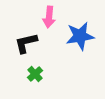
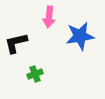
black L-shape: moved 10 px left
green cross: rotated 21 degrees clockwise
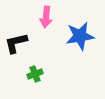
pink arrow: moved 3 px left
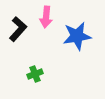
blue star: moved 3 px left
black L-shape: moved 2 px right, 14 px up; rotated 145 degrees clockwise
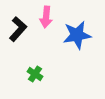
blue star: moved 1 px up
green cross: rotated 35 degrees counterclockwise
